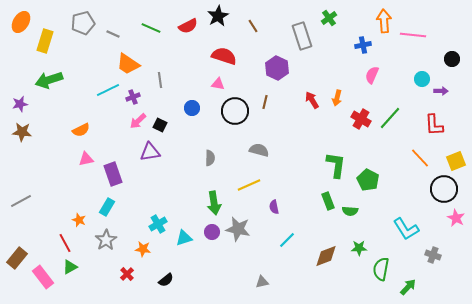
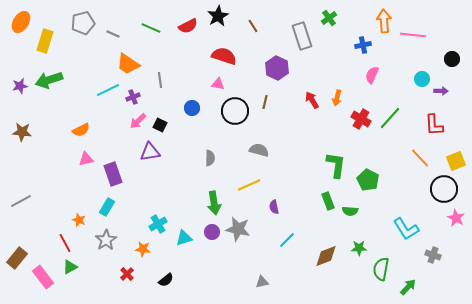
purple star at (20, 104): moved 18 px up
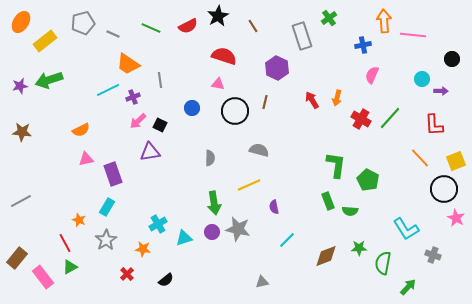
yellow rectangle at (45, 41): rotated 35 degrees clockwise
green semicircle at (381, 269): moved 2 px right, 6 px up
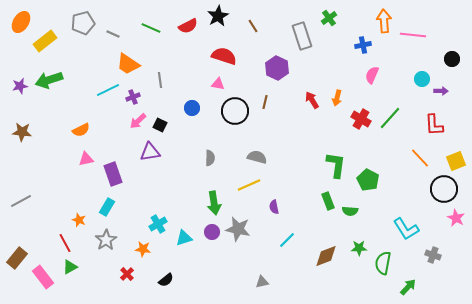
gray semicircle at (259, 150): moved 2 px left, 7 px down
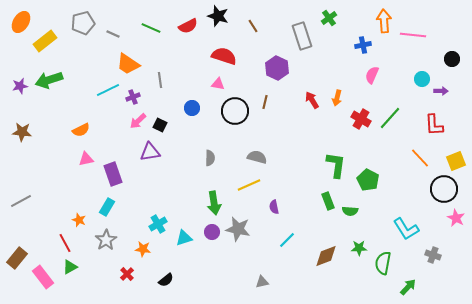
black star at (218, 16): rotated 25 degrees counterclockwise
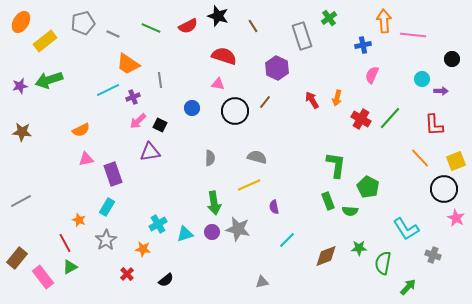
brown line at (265, 102): rotated 24 degrees clockwise
green pentagon at (368, 180): moved 7 px down
cyan triangle at (184, 238): moved 1 px right, 4 px up
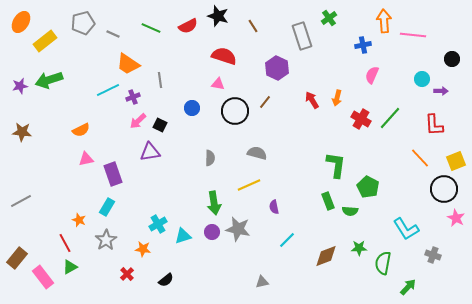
gray semicircle at (257, 157): moved 4 px up
cyan triangle at (185, 234): moved 2 px left, 2 px down
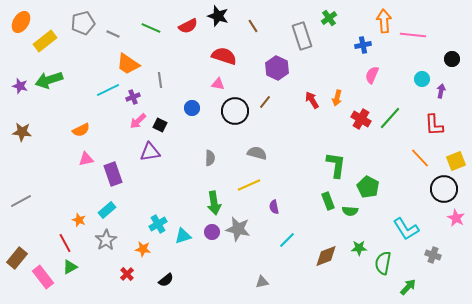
purple star at (20, 86): rotated 28 degrees clockwise
purple arrow at (441, 91): rotated 80 degrees counterclockwise
cyan rectangle at (107, 207): moved 3 px down; rotated 18 degrees clockwise
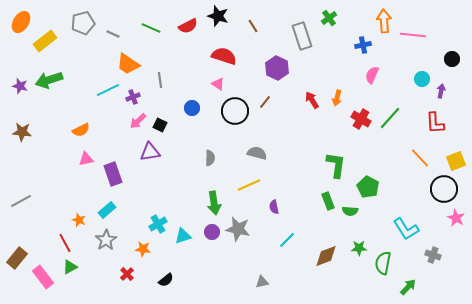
pink triangle at (218, 84): rotated 24 degrees clockwise
red L-shape at (434, 125): moved 1 px right, 2 px up
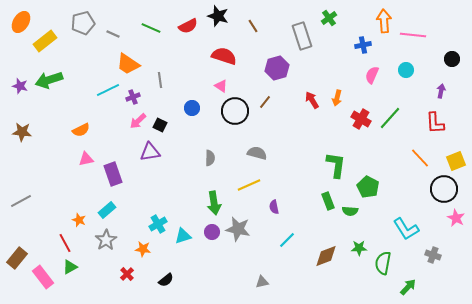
purple hexagon at (277, 68): rotated 20 degrees clockwise
cyan circle at (422, 79): moved 16 px left, 9 px up
pink triangle at (218, 84): moved 3 px right, 2 px down
